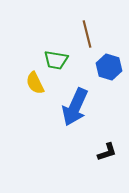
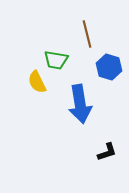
yellow semicircle: moved 2 px right, 1 px up
blue arrow: moved 5 px right, 3 px up; rotated 33 degrees counterclockwise
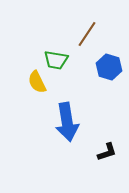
brown line: rotated 48 degrees clockwise
blue arrow: moved 13 px left, 18 px down
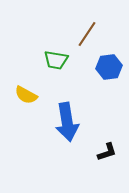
blue hexagon: rotated 25 degrees counterclockwise
yellow semicircle: moved 11 px left, 13 px down; rotated 35 degrees counterclockwise
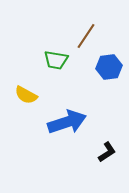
brown line: moved 1 px left, 2 px down
blue arrow: rotated 99 degrees counterclockwise
black L-shape: rotated 15 degrees counterclockwise
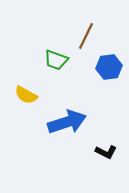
brown line: rotated 8 degrees counterclockwise
green trapezoid: rotated 10 degrees clockwise
black L-shape: moved 1 px left; rotated 60 degrees clockwise
